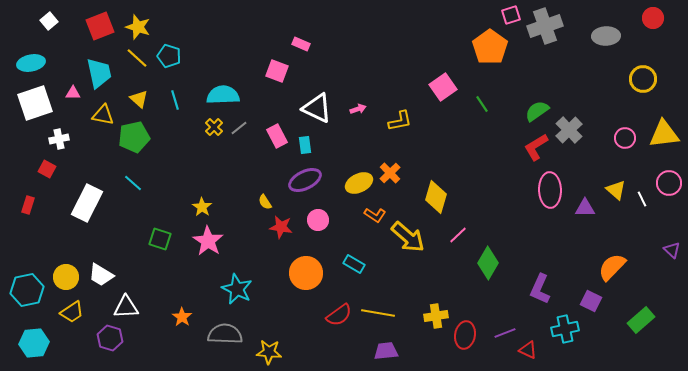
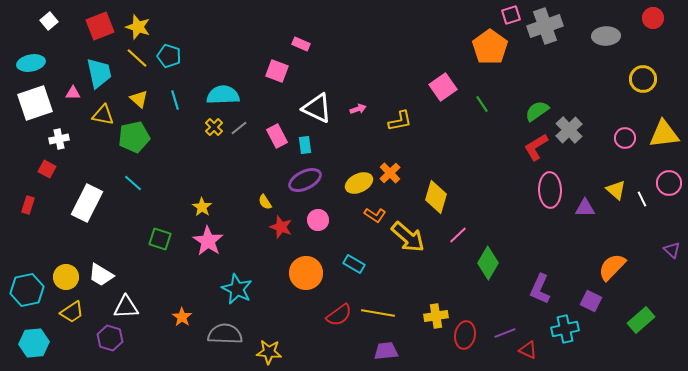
red star at (281, 227): rotated 10 degrees clockwise
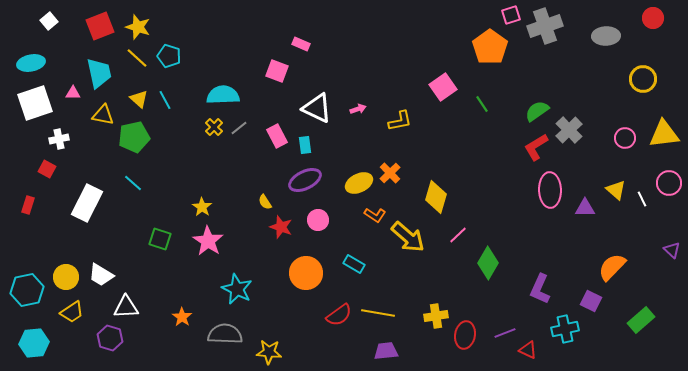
cyan line at (175, 100): moved 10 px left; rotated 12 degrees counterclockwise
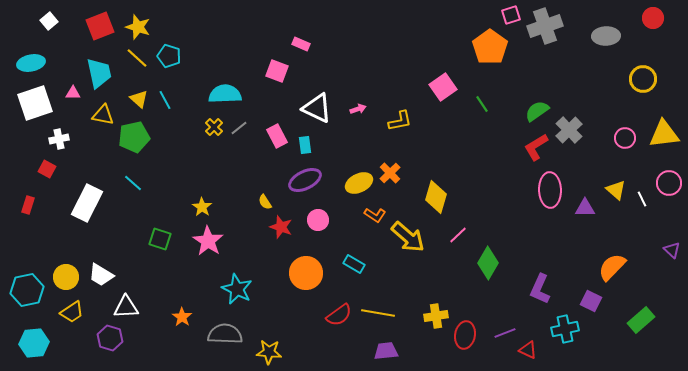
cyan semicircle at (223, 95): moved 2 px right, 1 px up
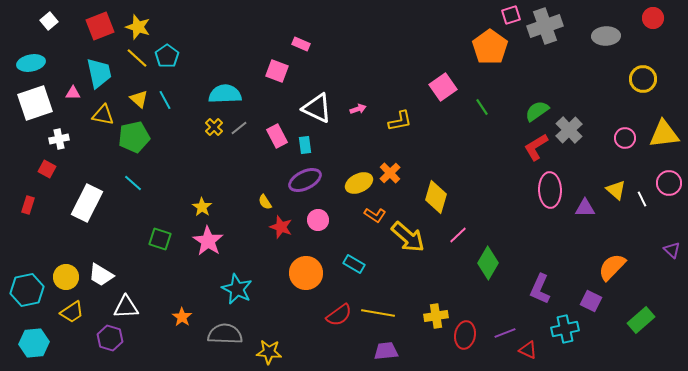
cyan pentagon at (169, 56): moved 2 px left; rotated 20 degrees clockwise
green line at (482, 104): moved 3 px down
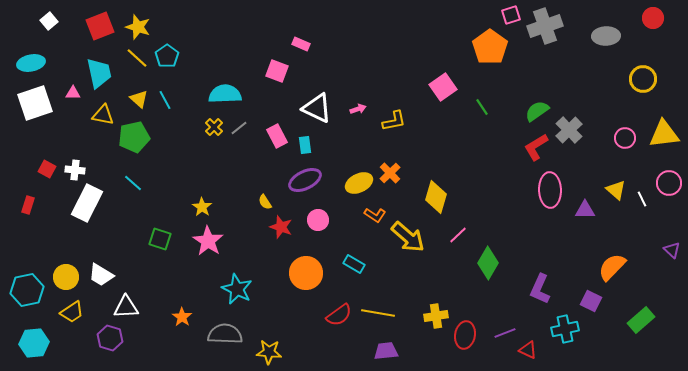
yellow L-shape at (400, 121): moved 6 px left
white cross at (59, 139): moved 16 px right, 31 px down; rotated 18 degrees clockwise
purple triangle at (585, 208): moved 2 px down
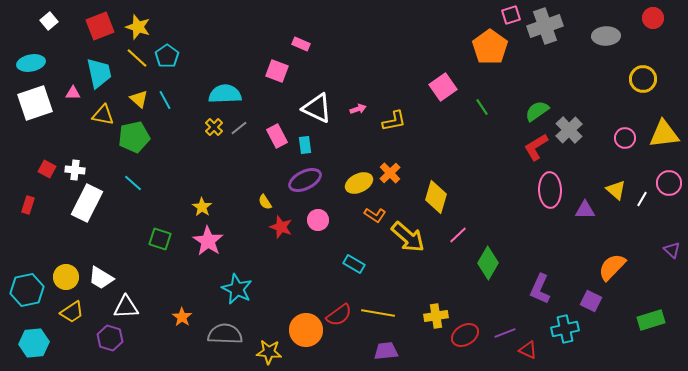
white line at (642, 199): rotated 56 degrees clockwise
orange circle at (306, 273): moved 57 px down
white trapezoid at (101, 275): moved 3 px down
green rectangle at (641, 320): moved 10 px right; rotated 24 degrees clockwise
red ellipse at (465, 335): rotated 48 degrees clockwise
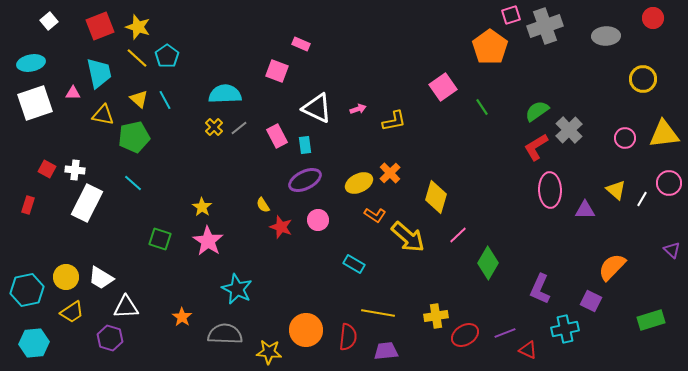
yellow semicircle at (265, 202): moved 2 px left, 3 px down
red semicircle at (339, 315): moved 9 px right, 22 px down; rotated 48 degrees counterclockwise
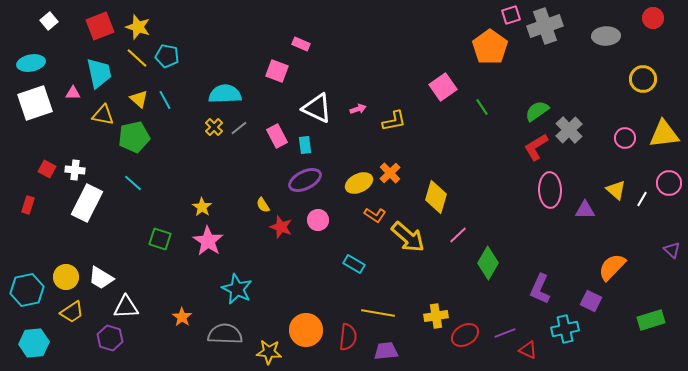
cyan pentagon at (167, 56): rotated 25 degrees counterclockwise
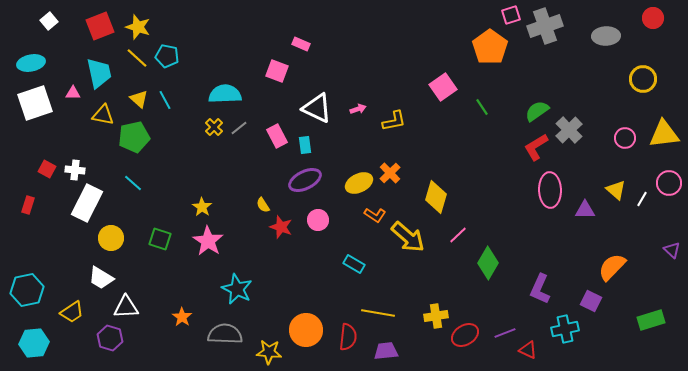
yellow circle at (66, 277): moved 45 px right, 39 px up
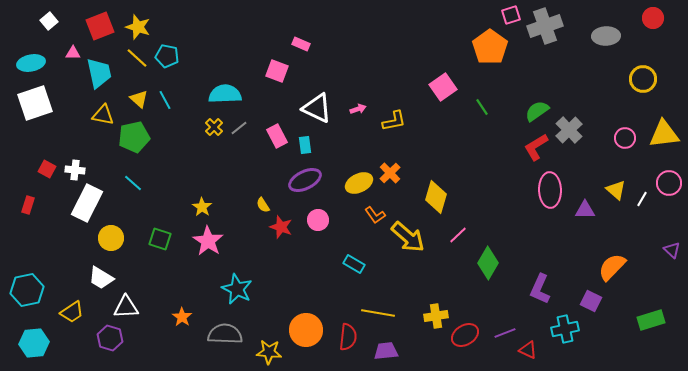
pink triangle at (73, 93): moved 40 px up
orange L-shape at (375, 215): rotated 20 degrees clockwise
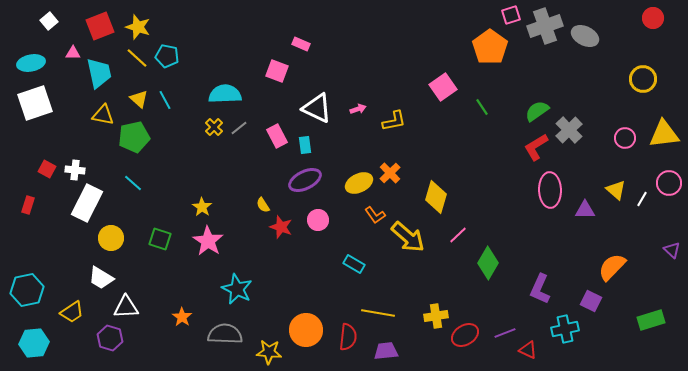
gray ellipse at (606, 36): moved 21 px left; rotated 28 degrees clockwise
